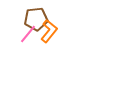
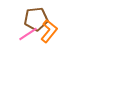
pink line: rotated 18 degrees clockwise
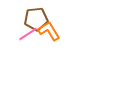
orange L-shape: rotated 70 degrees counterclockwise
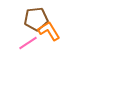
pink line: moved 9 px down
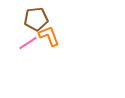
orange L-shape: moved 5 px down; rotated 10 degrees clockwise
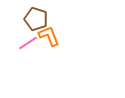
brown pentagon: rotated 25 degrees clockwise
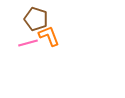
pink line: rotated 18 degrees clockwise
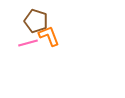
brown pentagon: moved 2 px down
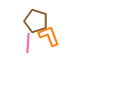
pink line: rotated 72 degrees counterclockwise
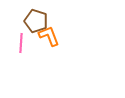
pink line: moved 7 px left
